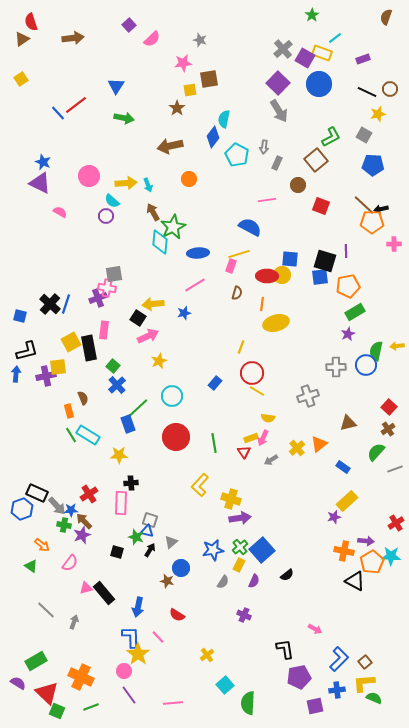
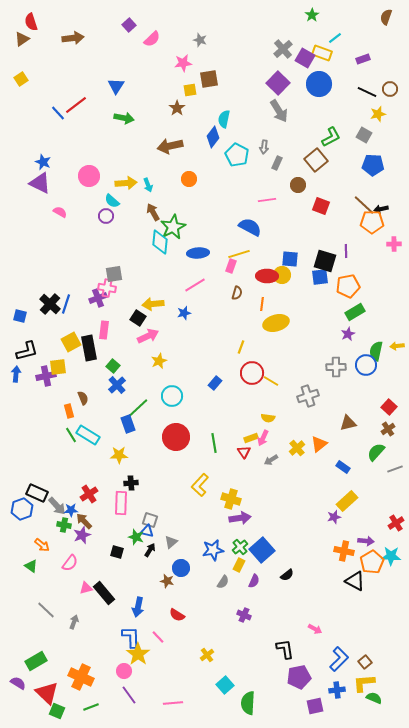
yellow line at (257, 391): moved 14 px right, 10 px up
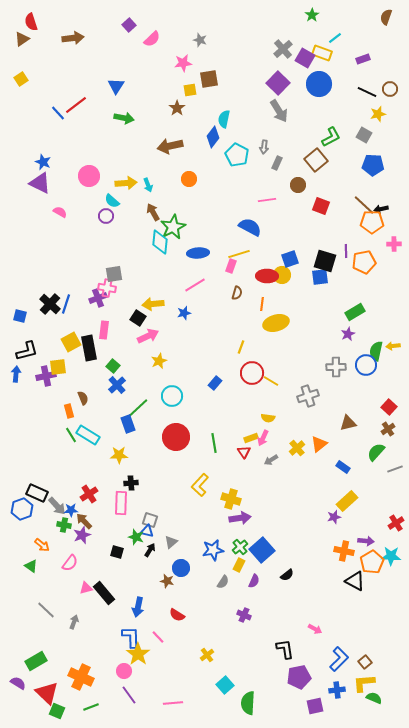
blue square at (290, 259): rotated 24 degrees counterclockwise
orange pentagon at (348, 286): moved 16 px right, 24 px up
yellow arrow at (397, 346): moved 4 px left
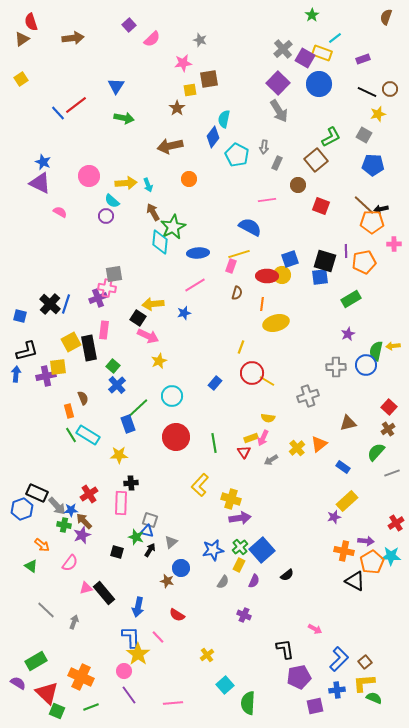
green rectangle at (355, 312): moved 4 px left, 13 px up
pink arrow at (148, 336): rotated 50 degrees clockwise
yellow line at (271, 381): moved 4 px left
gray line at (395, 469): moved 3 px left, 4 px down
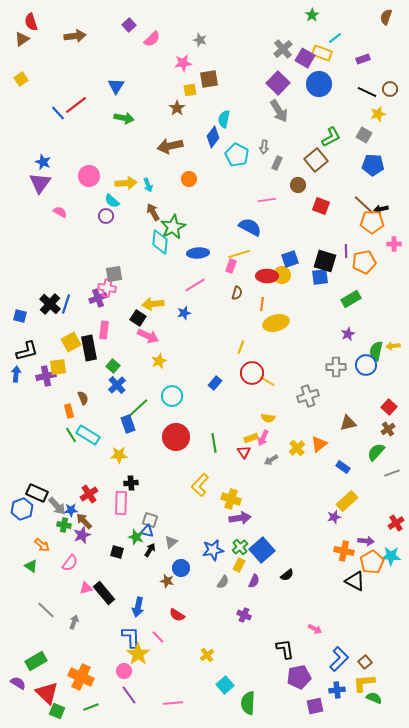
brown arrow at (73, 38): moved 2 px right, 2 px up
purple triangle at (40, 183): rotated 40 degrees clockwise
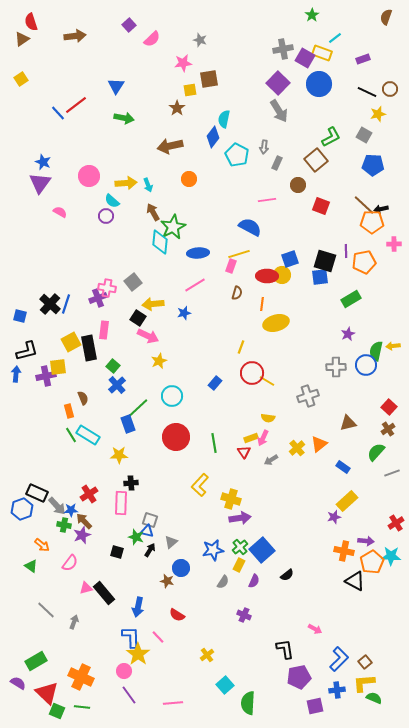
gray cross at (283, 49): rotated 30 degrees clockwise
gray square at (114, 274): moved 19 px right, 8 px down; rotated 30 degrees counterclockwise
green line at (91, 707): moved 9 px left; rotated 28 degrees clockwise
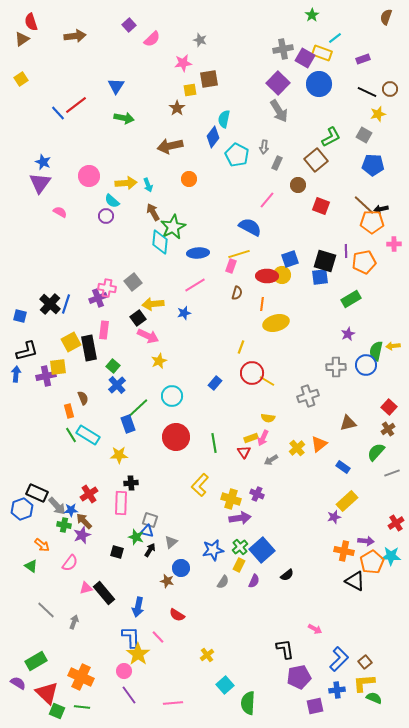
pink line at (267, 200): rotated 42 degrees counterclockwise
black square at (138, 318): rotated 21 degrees clockwise
purple cross at (244, 615): moved 13 px right, 121 px up
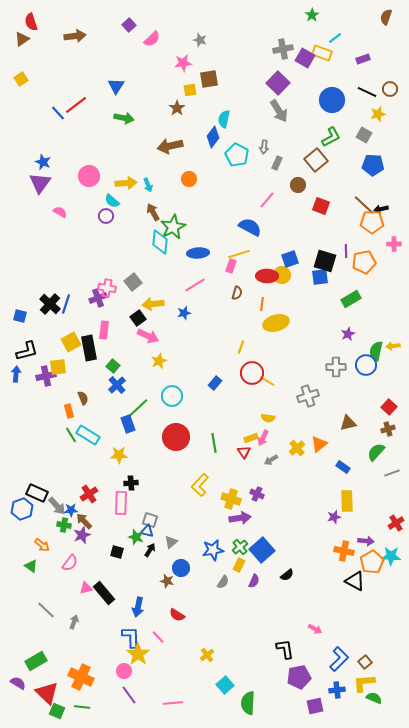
blue circle at (319, 84): moved 13 px right, 16 px down
brown cross at (388, 429): rotated 16 degrees clockwise
yellow rectangle at (347, 501): rotated 50 degrees counterclockwise
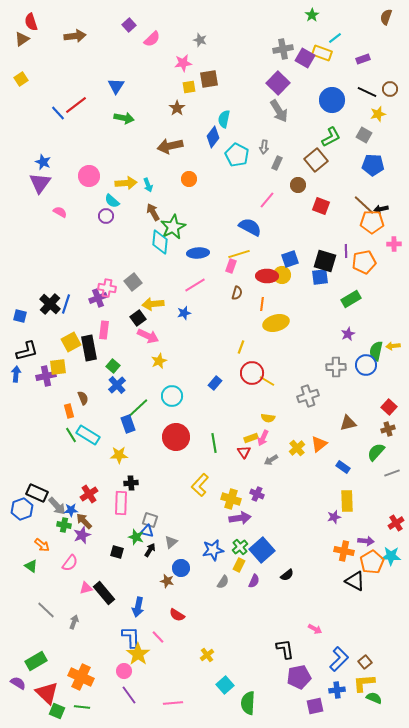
yellow square at (190, 90): moved 1 px left, 3 px up
